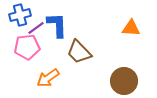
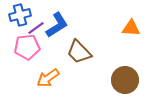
blue L-shape: rotated 60 degrees clockwise
brown circle: moved 1 px right, 1 px up
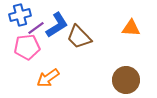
brown trapezoid: moved 15 px up
brown circle: moved 1 px right
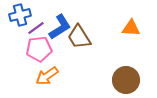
blue L-shape: moved 3 px right, 2 px down
brown trapezoid: rotated 12 degrees clockwise
pink pentagon: moved 12 px right, 2 px down
orange arrow: moved 1 px left, 2 px up
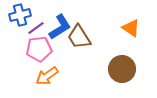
orange triangle: rotated 30 degrees clockwise
brown circle: moved 4 px left, 11 px up
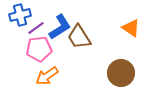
brown circle: moved 1 px left, 4 px down
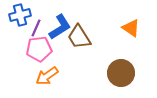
purple line: rotated 30 degrees counterclockwise
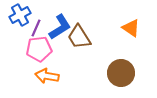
blue cross: rotated 15 degrees counterclockwise
orange arrow: rotated 45 degrees clockwise
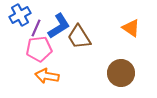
blue L-shape: moved 1 px left, 1 px up
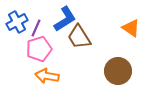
blue cross: moved 3 px left, 7 px down
blue L-shape: moved 6 px right, 7 px up
pink pentagon: rotated 10 degrees counterclockwise
brown circle: moved 3 px left, 2 px up
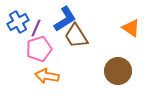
blue cross: moved 1 px right
brown trapezoid: moved 3 px left, 1 px up
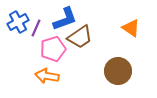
blue L-shape: rotated 12 degrees clockwise
brown trapezoid: moved 4 px right, 1 px down; rotated 92 degrees counterclockwise
pink pentagon: moved 14 px right
